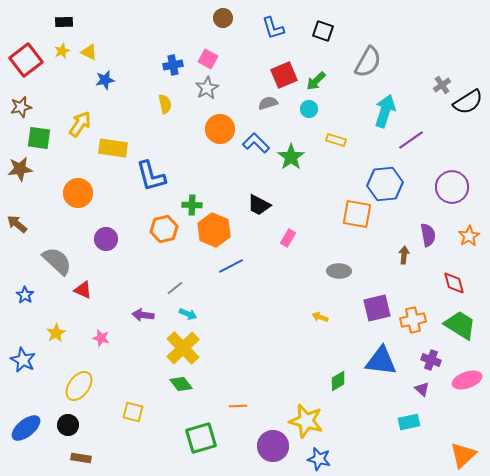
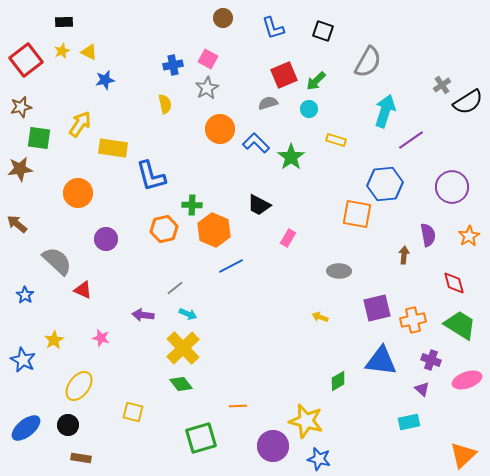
yellow star at (56, 333): moved 2 px left, 7 px down
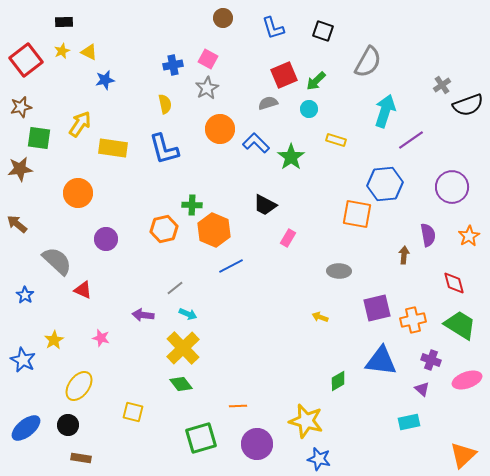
black semicircle at (468, 102): moved 3 px down; rotated 12 degrees clockwise
blue L-shape at (151, 176): moved 13 px right, 27 px up
black trapezoid at (259, 205): moved 6 px right
purple circle at (273, 446): moved 16 px left, 2 px up
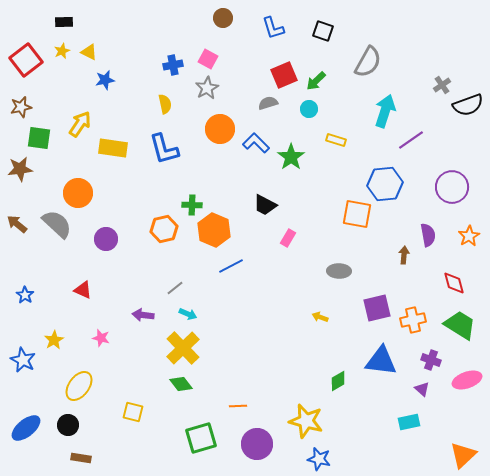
gray semicircle at (57, 261): moved 37 px up
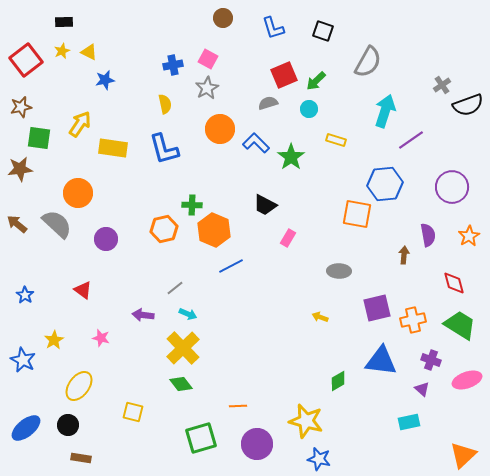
red triangle at (83, 290): rotated 12 degrees clockwise
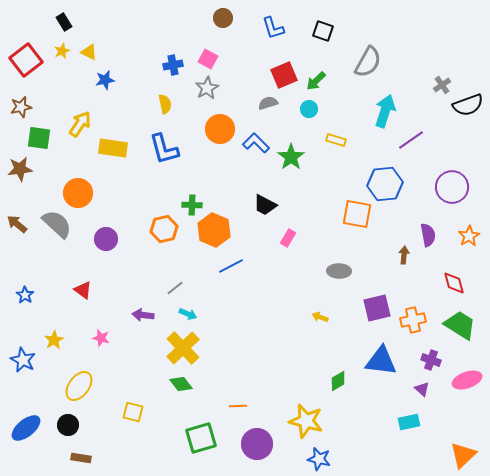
black rectangle at (64, 22): rotated 60 degrees clockwise
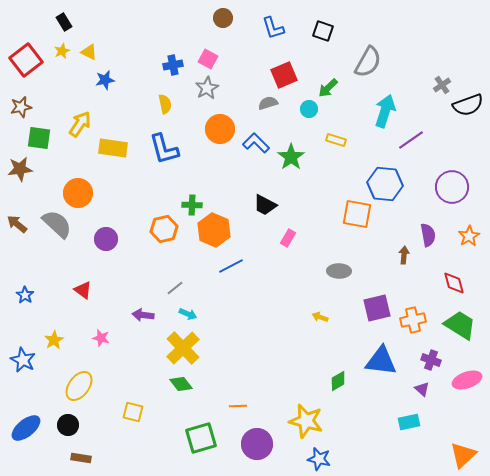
green arrow at (316, 81): moved 12 px right, 7 px down
blue hexagon at (385, 184): rotated 12 degrees clockwise
